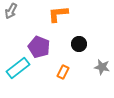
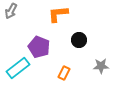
black circle: moved 4 px up
gray star: moved 1 px left, 1 px up; rotated 14 degrees counterclockwise
orange rectangle: moved 1 px right, 1 px down
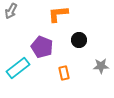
purple pentagon: moved 3 px right
orange rectangle: rotated 40 degrees counterclockwise
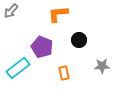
gray arrow: rotated 14 degrees clockwise
gray star: moved 1 px right
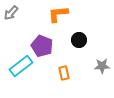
gray arrow: moved 2 px down
purple pentagon: moved 1 px up
cyan rectangle: moved 3 px right, 2 px up
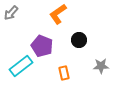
orange L-shape: rotated 30 degrees counterclockwise
gray star: moved 1 px left
